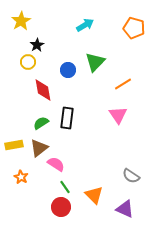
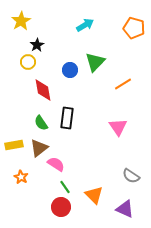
blue circle: moved 2 px right
pink triangle: moved 12 px down
green semicircle: rotated 91 degrees counterclockwise
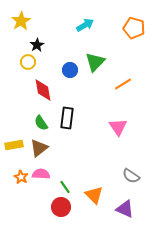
pink semicircle: moved 15 px left, 10 px down; rotated 30 degrees counterclockwise
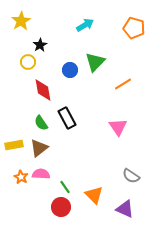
black star: moved 3 px right
black rectangle: rotated 35 degrees counterclockwise
